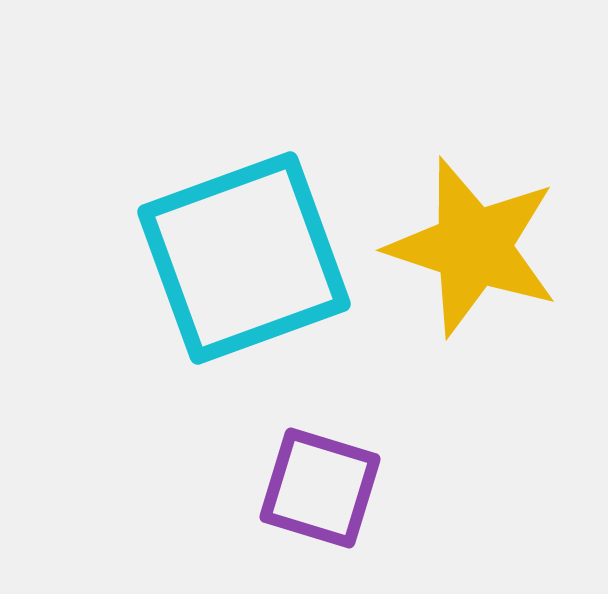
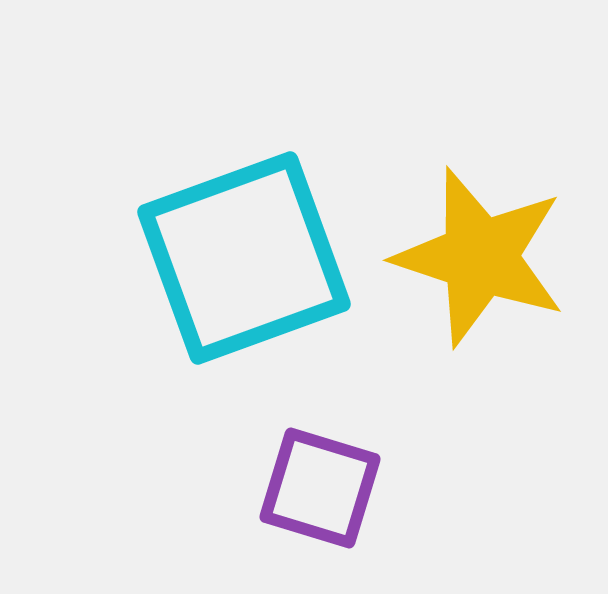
yellow star: moved 7 px right, 10 px down
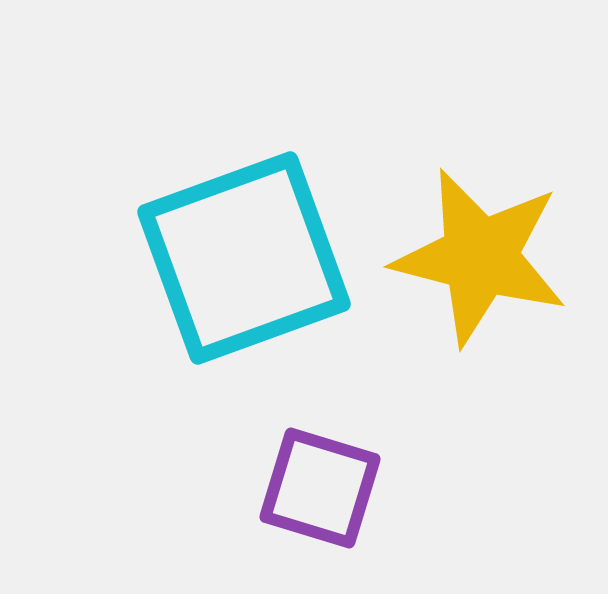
yellow star: rotated 4 degrees counterclockwise
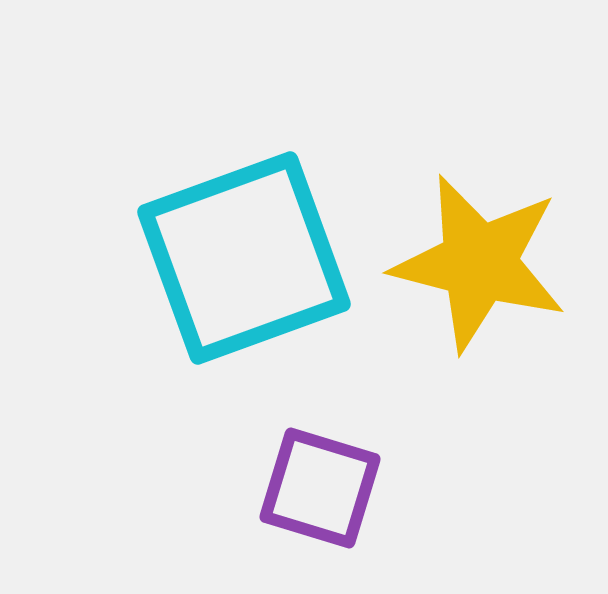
yellow star: moved 1 px left, 6 px down
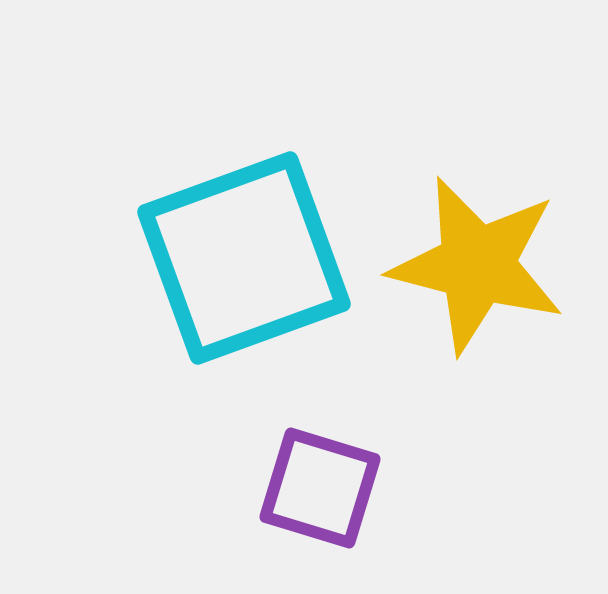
yellow star: moved 2 px left, 2 px down
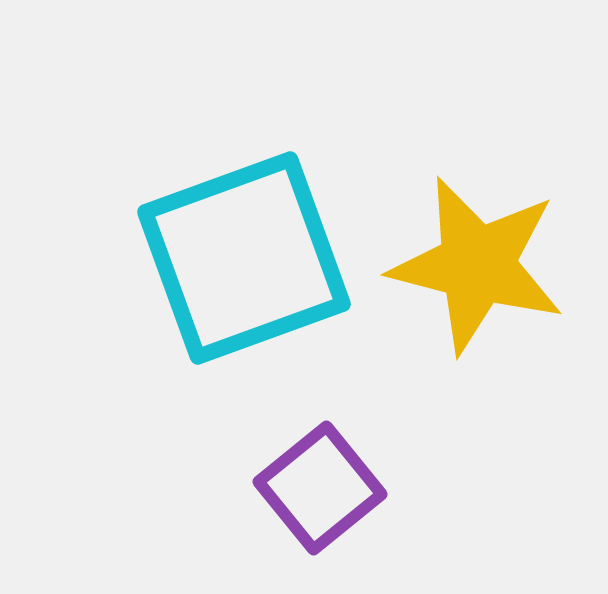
purple square: rotated 34 degrees clockwise
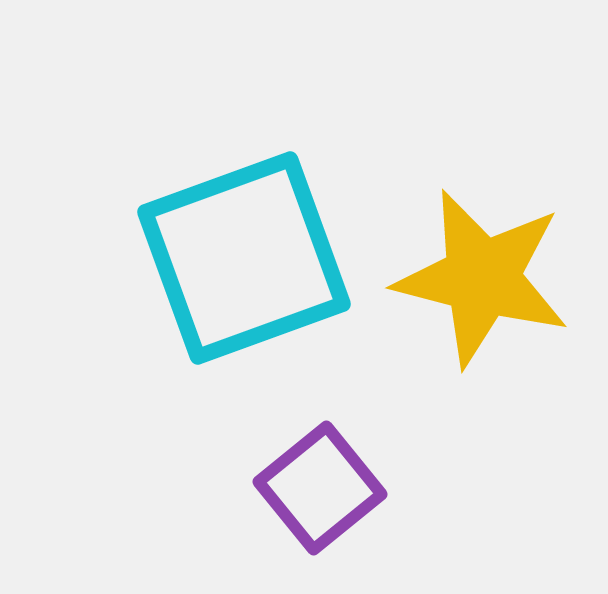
yellow star: moved 5 px right, 13 px down
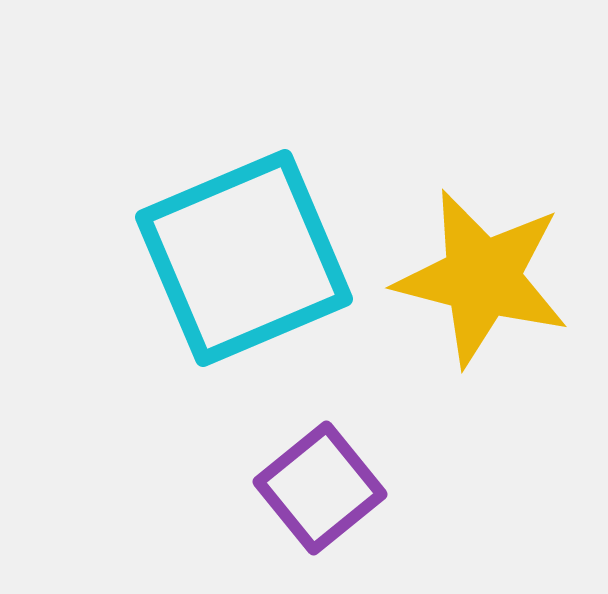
cyan square: rotated 3 degrees counterclockwise
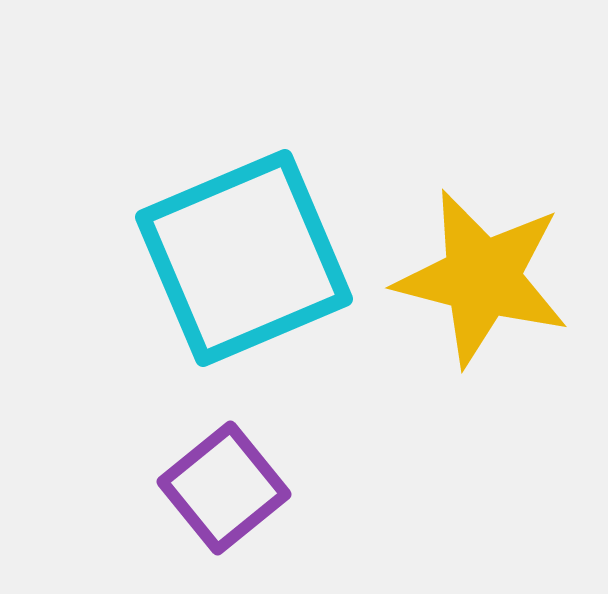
purple square: moved 96 px left
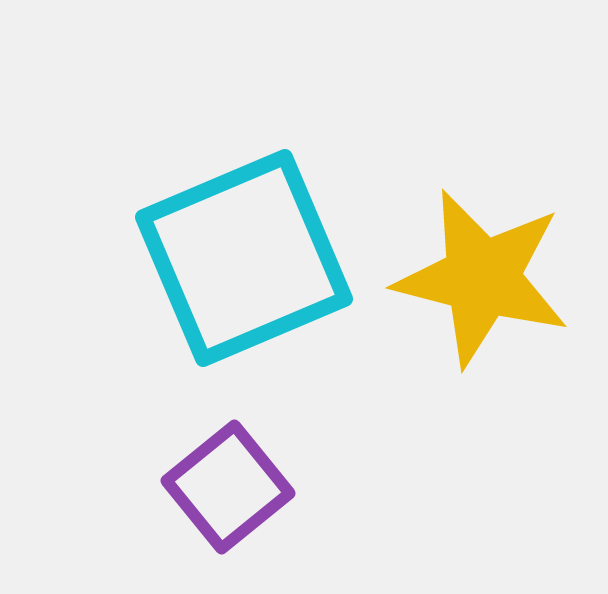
purple square: moved 4 px right, 1 px up
